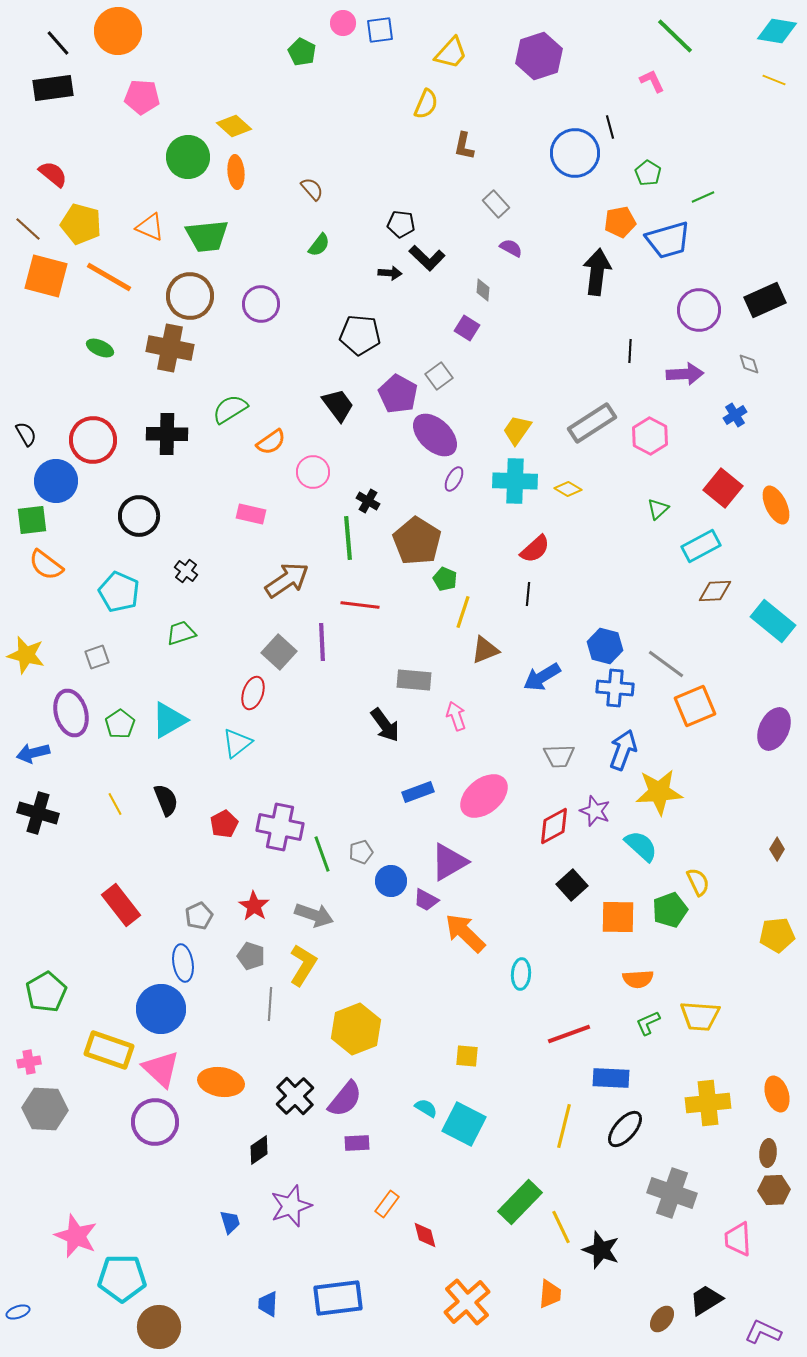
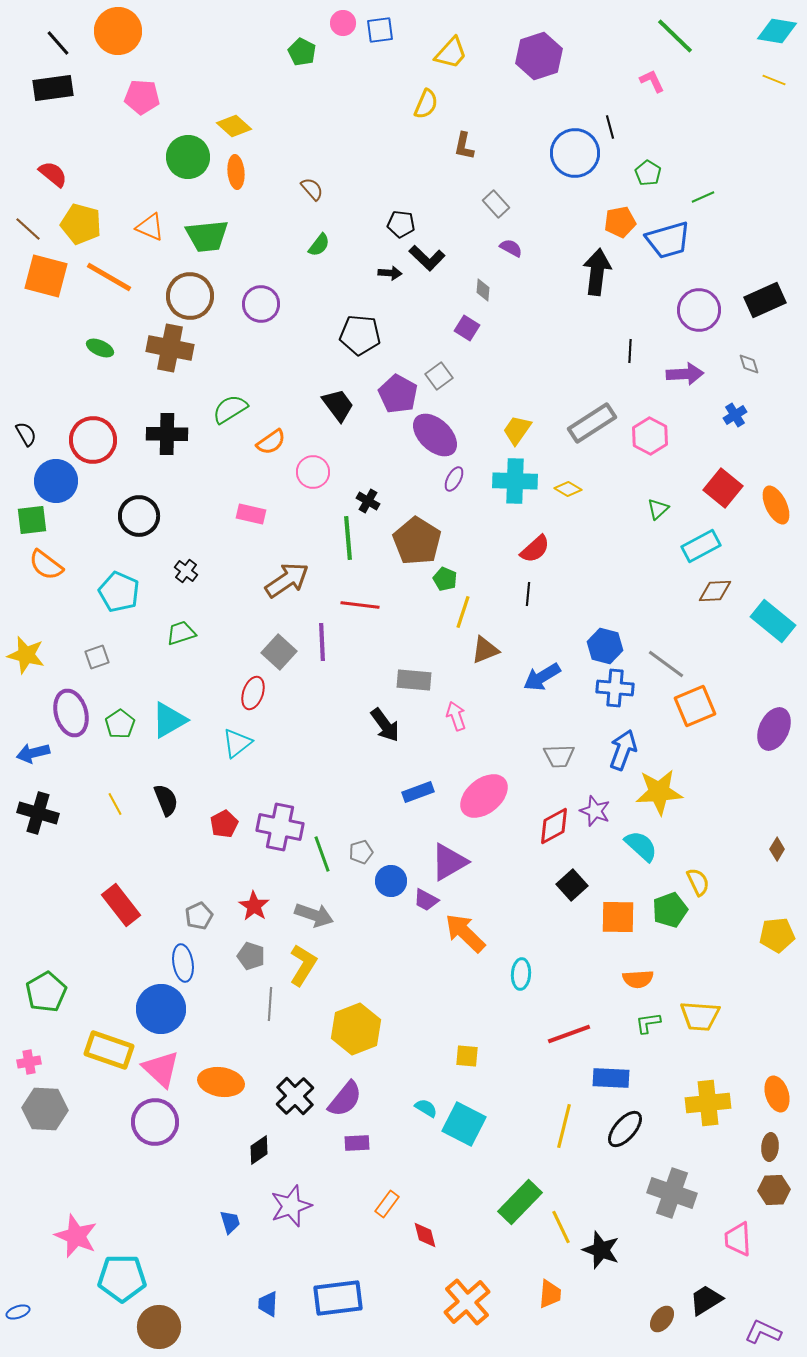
green L-shape at (648, 1023): rotated 16 degrees clockwise
brown ellipse at (768, 1153): moved 2 px right, 6 px up
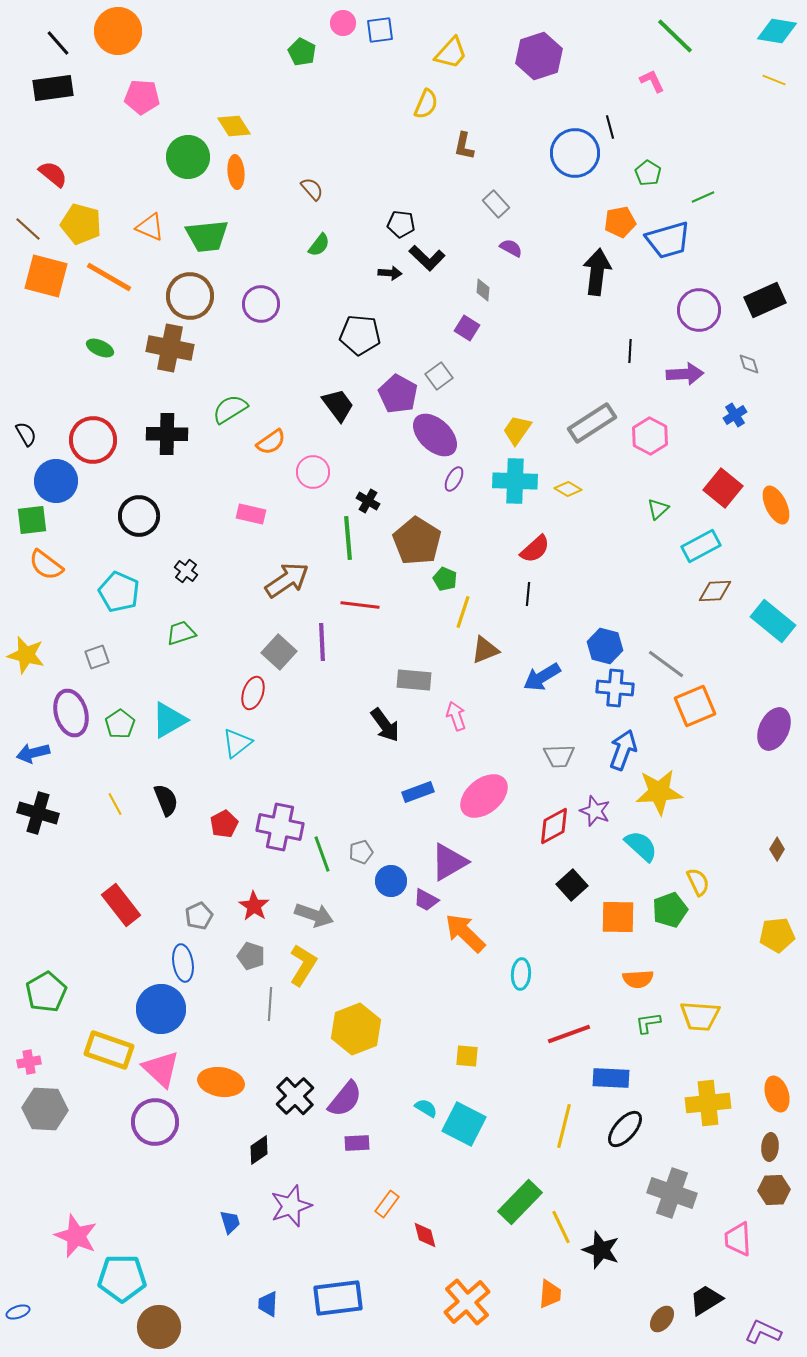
yellow diamond at (234, 126): rotated 16 degrees clockwise
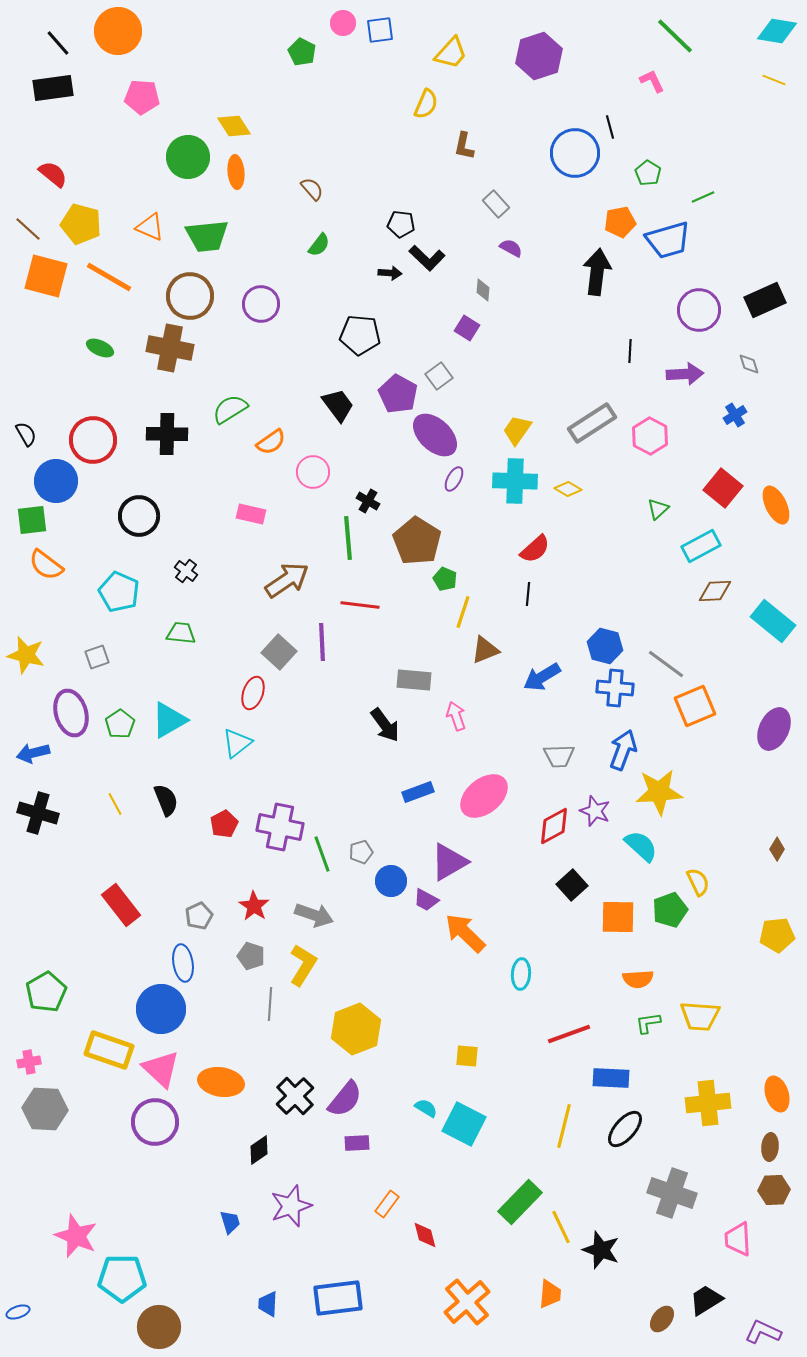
green trapezoid at (181, 633): rotated 24 degrees clockwise
